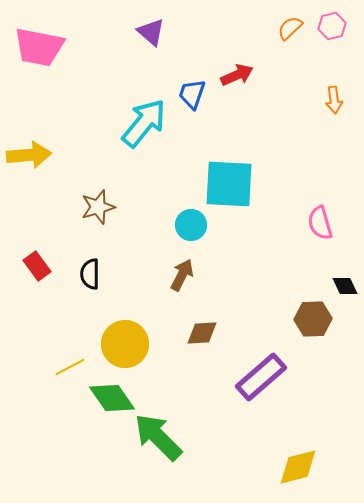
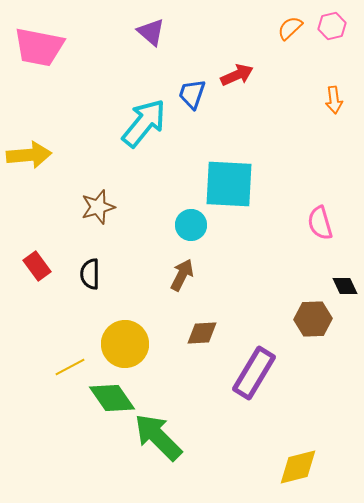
purple rectangle: moved 7 px left, 4 px up; rotated 18 degrees counterclockwise
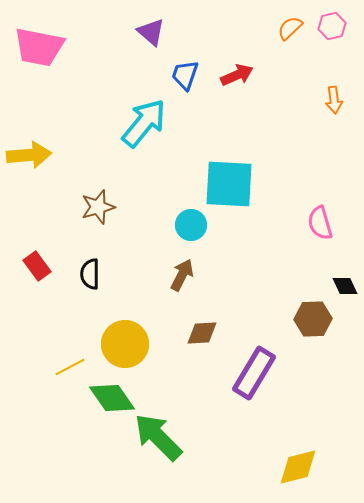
blue trapezoid: moved 7 px left, 19 px up
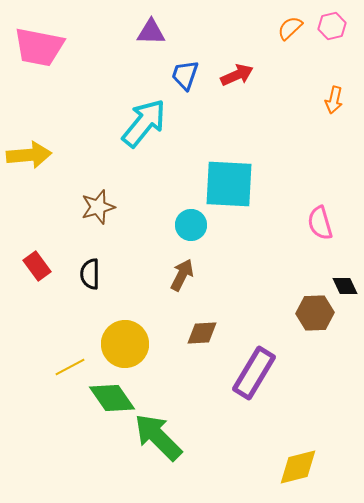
purple triangle: rotated 40 degrees counterclockwise
orange arrow: rotated 20 degrees clockwise
brown hexagon: moved 2 px right, 6 px up
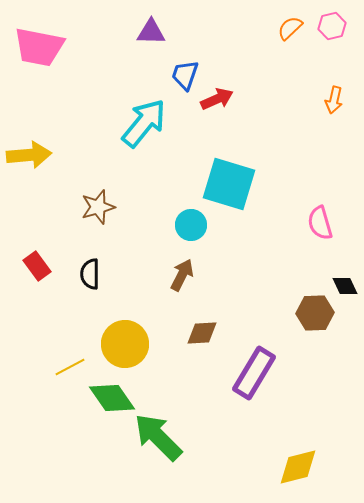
red arrow: moved 20 px left, 24 px down
cyan square: rotated 14 degrees clockwise
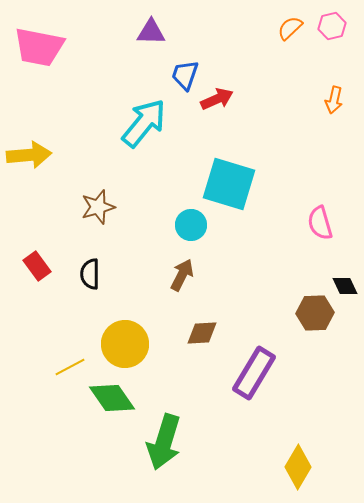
green arrow: moved 6 px right, 5 px down; rotated 118 degrees counterclockwise
yellow diamond: rotated 45 degrees counterclockwise
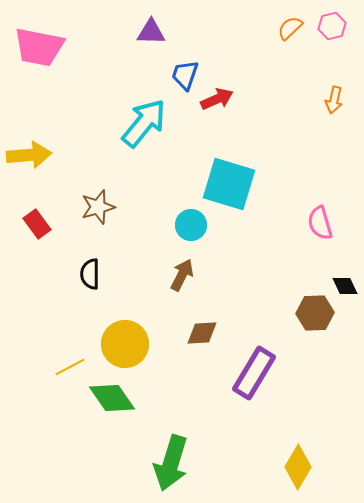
red rectangle: moved 42 px up
green arrow: moved 7 px right, 21 px down
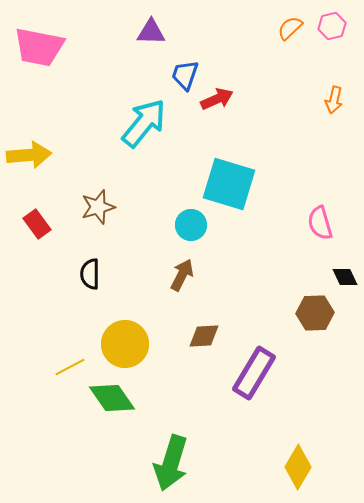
black diamond: moved 9 px up
brown diamond: moved 2 px right, 3 px down
